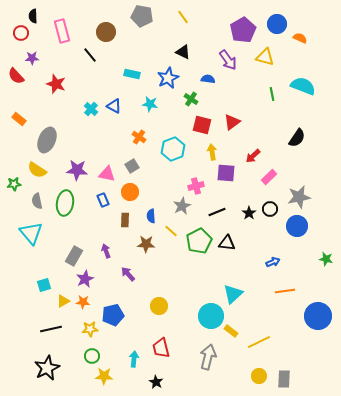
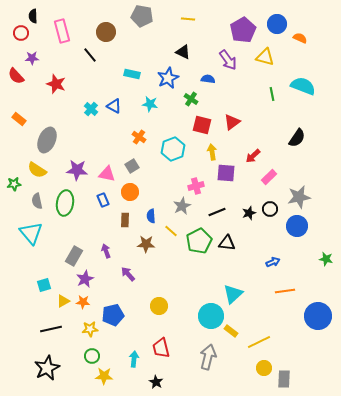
yellow line at (183, 17): moved 5 px right, 2 px down; rotated 48 degrees counterclockwise
black star at (249, 213): rotated 16 degrees clockwise
yellow circle at (259, 376): moved 5 px right, 8 px up
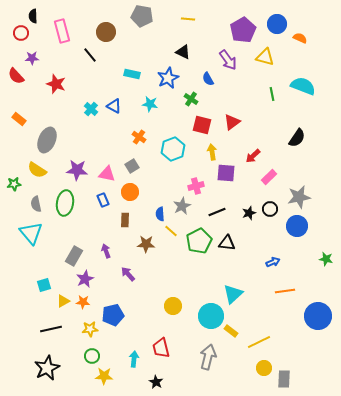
blue semicircle at (208, 79): rotated 128 degrees counterclockwise
gray semicircle at (37, 201): moved 1 px left, 3 px down
blue semicircle at (151, 216): moved 9 px right, 2 px up
yellow circle at (159, 306): moved 14 px right
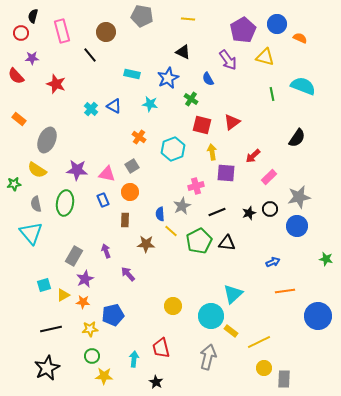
black semicircle at (33, 16): rotated 16 degrees clockwise
yellow triangle at (63, 301): moved 6 px up
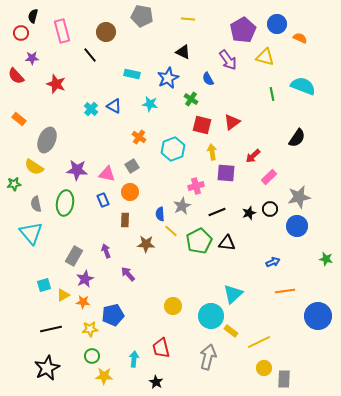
yellow semicircle at (37, 170): moved 3 px left, 3 px up
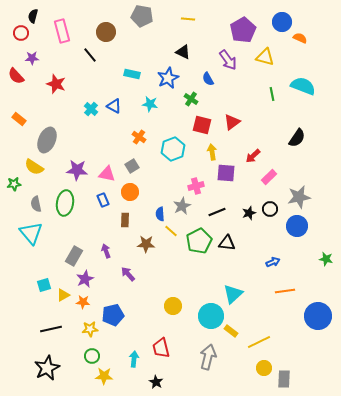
blue circle at (277, 24): moved 5 px right, 2 px up
